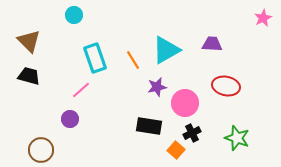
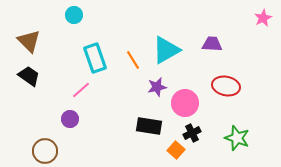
black trapezoid: rotated 20 degrees clockwise
brown circle: moved 4 px right, 1 px down
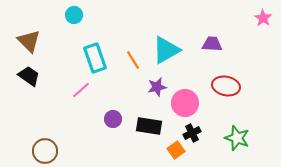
pink star: rotated 12 degrees counterclockwise
purple circle: moved 43 px right
orange square: rotated 12 degrees clockwise
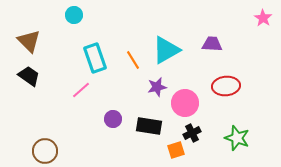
red ellipse: rotated 16 degrees counterclockwise
orange square: rotated 18 degrees clockwise
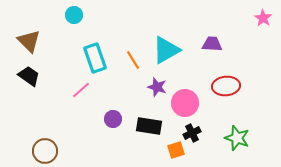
purple star: rotated 30 degrees clockwise
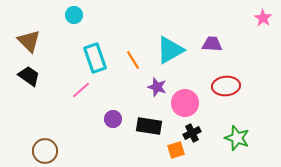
cyan triangle: moved 4 px right
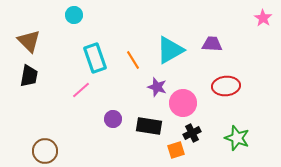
black trapezoid: rotated 65 degrees clockwise
pink circle: moved 2 px left
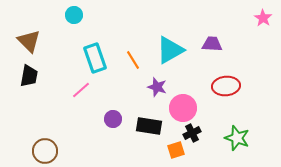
pink circle: moved 5 px down
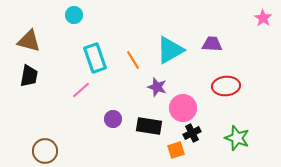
brown triangle: rotated 30 degrees counterclockwise
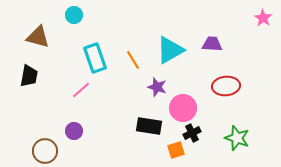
brown triangle: moved 9 px right, 4 px up
purple circle: moved 39 px left, 12 px down
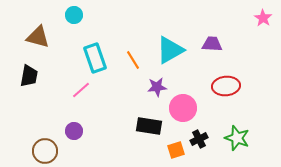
purple star: rotated 24 degrees counterclockwise
black cross: moved 7 px right, 6 px down
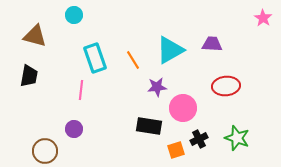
brown triangle: moved 3 px left, 1 px up
pink line: rotated 42 degrees counterclockwise
purple circle: moved 2 px up
